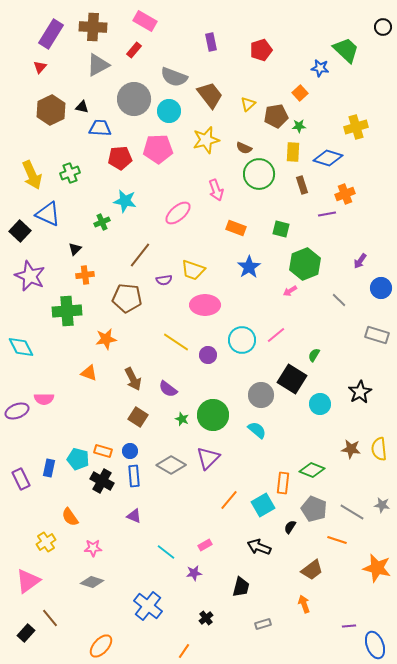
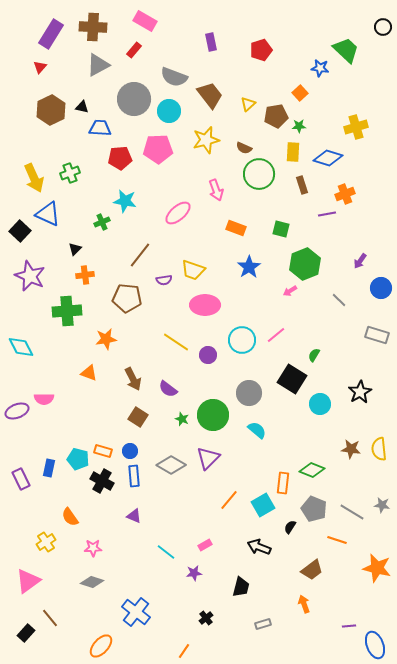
yellow arrow at (32, 175): moved 2 px right, 3 px down
gray circle at (261, 395): moved 12 px left, 2 px up
blue cross at (148, 606): moved 12 px left, 6 px down
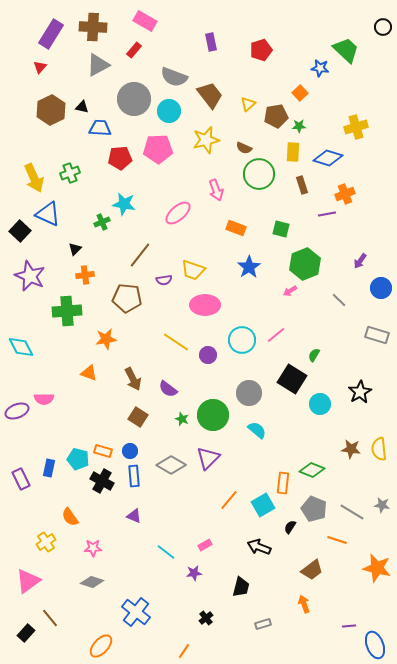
cyan star at (125, 201): moved 1 px left, 3 px down
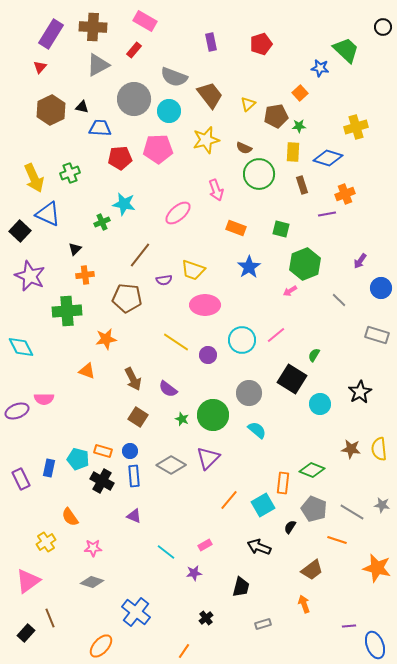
red pentagon at (261, 50): moved 6 px up
orange triangle at (89, 373): moved 2 px left, 2 px up
brown line at (50, 618): rotated 18 degrees clockwise
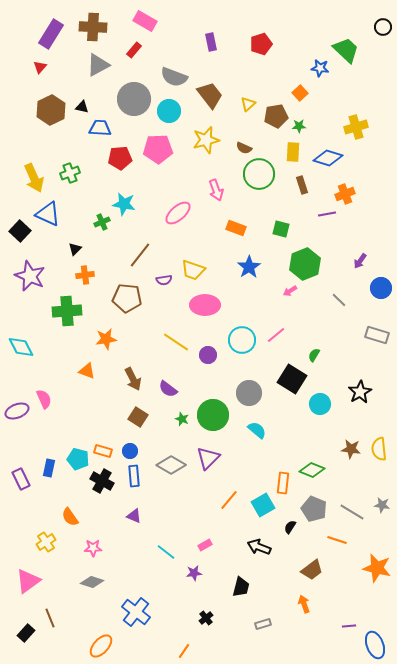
pink semicircle at (44, 399): rotated 114 degrees counterclockwise
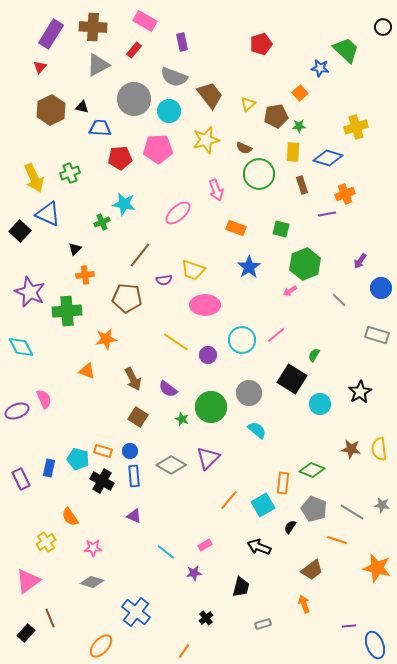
purple rectangle at (211, 42): moved 29 px left
purple star at (30, 276): moved 16 px down
green circle at (213, 415): moved 2 px left, 8 px up
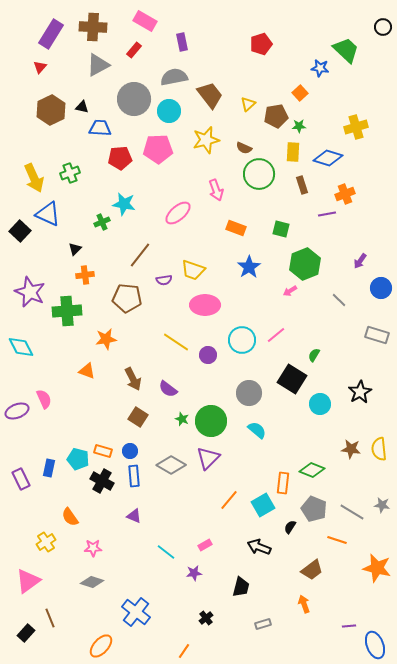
gray semicircle at (174, 77): rotated 148 degrees clockwise
green circle at (211, 407): moved 14 px down
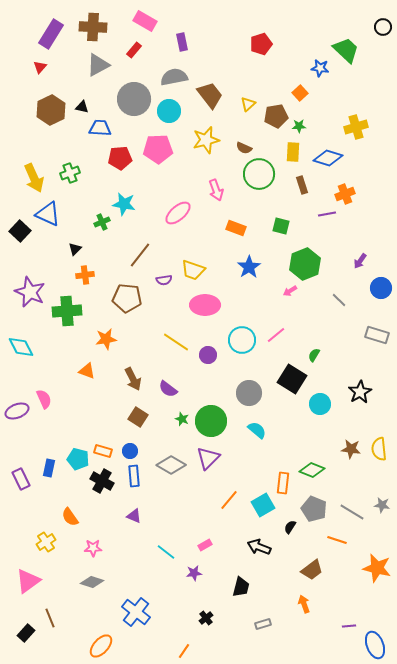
green square at (281, 229): moved 3 px up
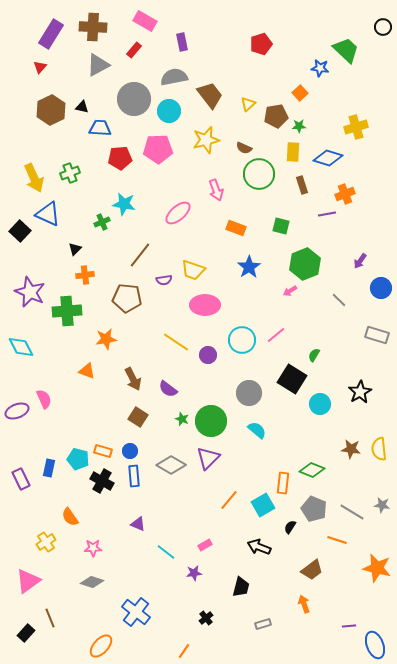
purple triangle at (134, 516): moved 4 px right, 8 px down
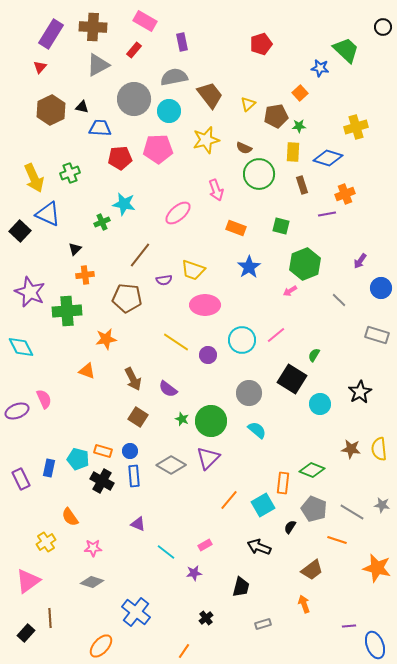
brown line at (50, 618): rotated 18 degrees clockwise
